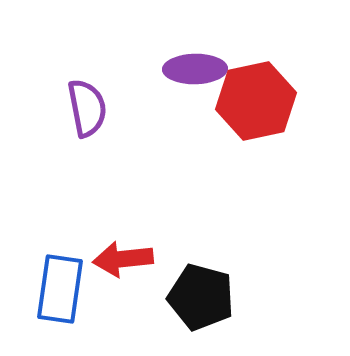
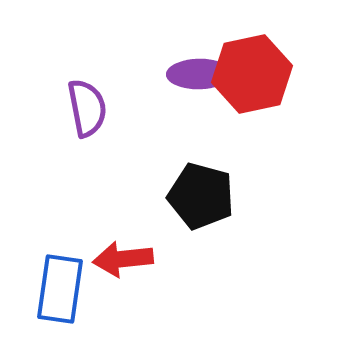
purple ellipse: moved 4 px right, 5 px down
red hexagon: moved 4 px left, 27 px up
black pentagon: moved 101 px up
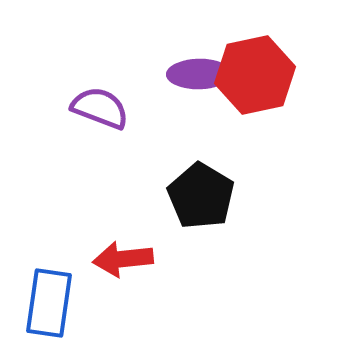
red hexagon: moved 3 px right, 1 px down
purple semicircle: moved 13 px right; rotated 58 degrees counterclockwise
black pentagon: rotated 16 degrees clockwise
blue rectangle: moved 11 px left, 14 px down
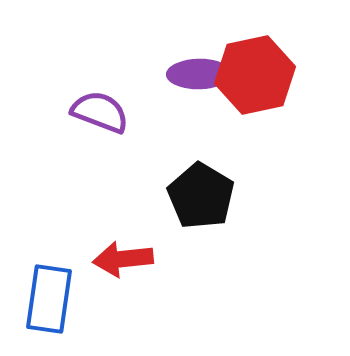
purple semicircle: moved 4 px down
blue rectangle: moved 4 px up
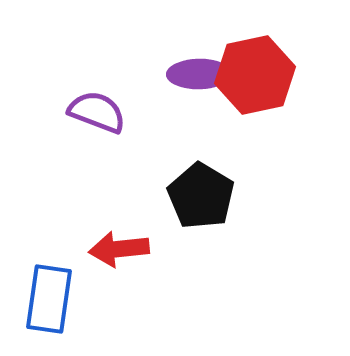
purple semicircle: moved 3 px left
red arrow: moved 4 px left, 10 px up
